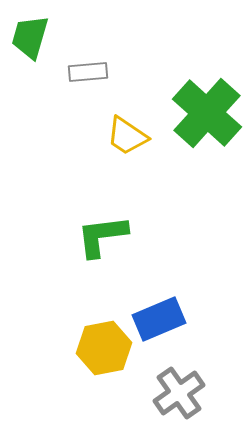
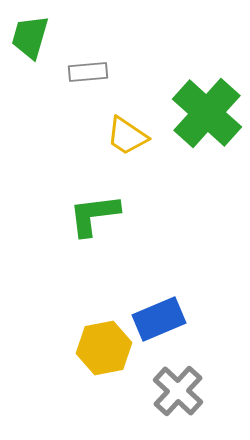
green L-shape: moved 8 px left, 21 px up
gray cross: moved 1 px left, 2 px up; rotated 12 degrees counterclockwise
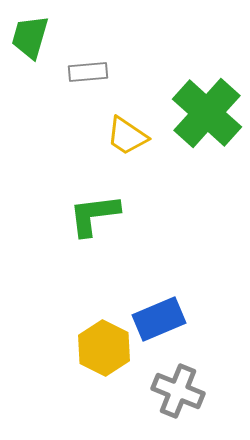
yellow hexagon: rotated 22 degrees counterclockwise
gray cross: rotated 21 degrees counterclockwise
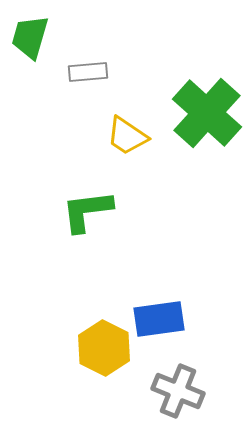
green L-shape: moved 7 px left, 4 px up
blue rectangle: rotated 15 degrees clockwise
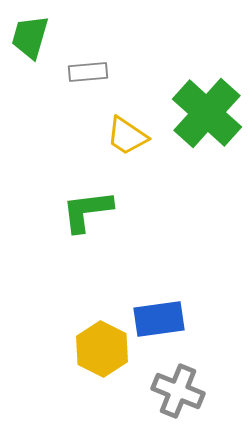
yellow hexagon: moved 2 px left, 1 px down
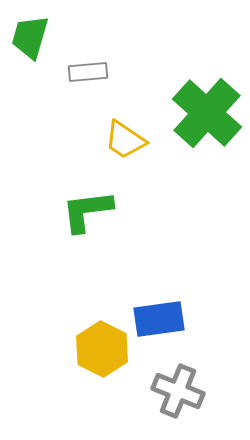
yellow trapezoid: moved 2 px left, 4 px down
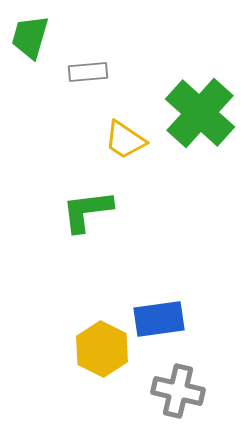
green cross: moved 7 px left
gray cross: rotated 9 degrees counterclockwise
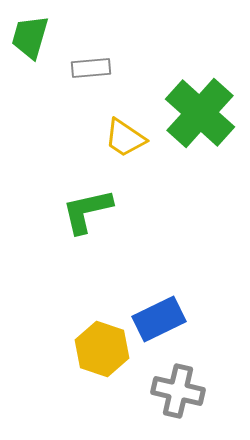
gray rectangle: moved 3 px right, 4 px up
yellow trapezoid: moved 2 px up
green L-shape: rotated 6 degrees counterclockwise
blue rectangle: rotated 18 degrees counterclockwise
yellow hexagon: rotated 8 degrees counterclockwise
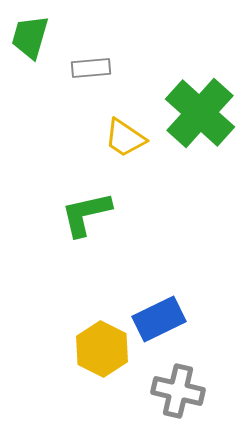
green L-shape: moved 1 px left, 3 px down
yellow hexagon: rotated 8 degrees clockwise
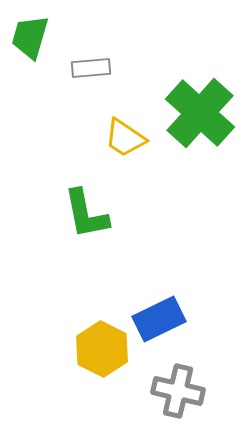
green L-shape: rotated 88 degrees counterclockwise
